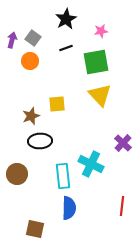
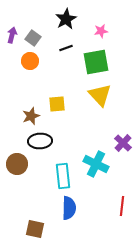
purple arrow: moved 5 px up
cyan cross: moved 5 px right
brown circle: moved 10 px up
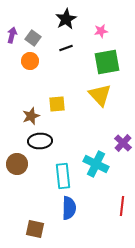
green square: moved 11 px right
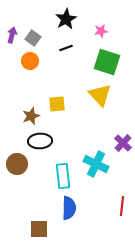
green square: rotated 28 degrees clockwise
brown square: moved 4 px right; rotated 12 degrees counterclockwise
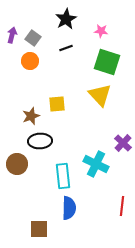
pink star: rotated 16 degrees clockwise
